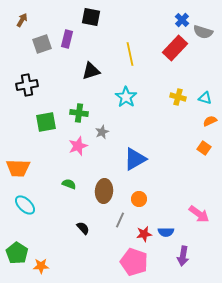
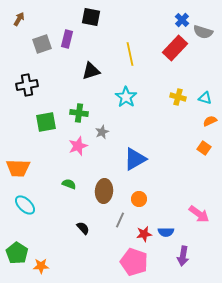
brown arrow: moved 3 px left, 1 px up
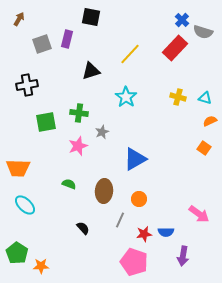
yellow line: rotated 55 degrees clockwise
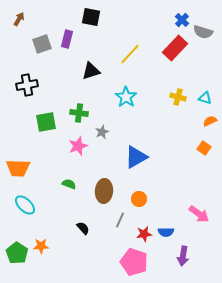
blue triangle: moved 1 px right, 2 px up
orange star: moved 20 px up
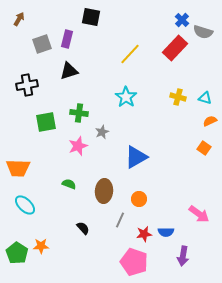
black triangle: moved 22 px left
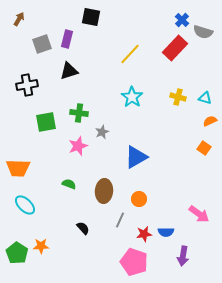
cyan star: moved 6 px right
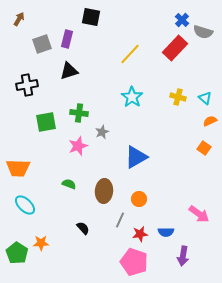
cyan triangle: rotated 24 degrees clockwise
red star: moved 4 px left
orange star: moved 3 px up
